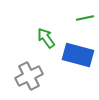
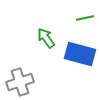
blue rectangle: moved 2 px right, 1 px up
gray cross: moved 9 px left, 6 px down; rotated 8 degrees clockwise
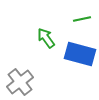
green line: moved 3 px left, 1 px down
gray cross: rotated 20 degrees counterclockwise
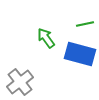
green line: moved 3 px right, 5 px down
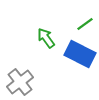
green line: rotated 24 degrees counterclockwise
blue rectangle: rotated 12 degrees clockwise
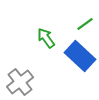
blue rectangle: moved 2 px down; rotated 16 degrees clockwise
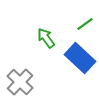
blue rectangle: moved 2 px down
gray cross: rotated 8 degrees counterclockwise
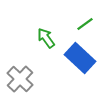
gray cross: moved 3 px up
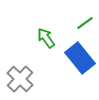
green line: moved 1 px up
blue rectangle: rotated 8 degrees clockwise
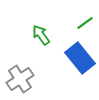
green arrow: moved 5 px left, 3 px up
gray cross: rotated 12 degrees clockwise
